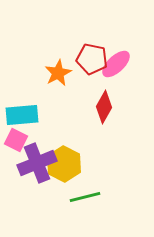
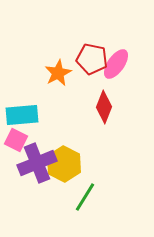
pink ellipse: rotated 12 degrees counterclockwise
red diamond: rotated 8 degrees counterclockwise
green line: rotated 44 degrees counterclockwise
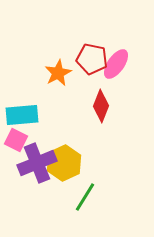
red diamond: moved 3 px left, 1 px up
yellow hexagon: moved 1 px up; rotated 8 degrees clockwise
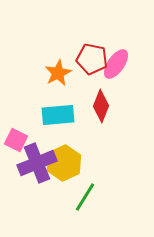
cyan rectangle: moved 36 px right
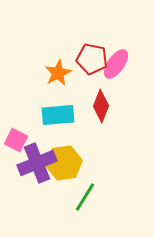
yellow hexagon: rotated 16 degrees clockwise
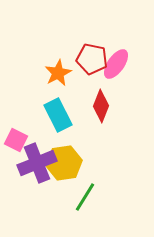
cyan rectangle: rotated 68 degrees clockwise
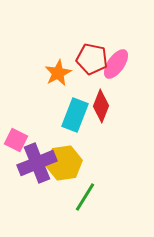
cyan rectangle: moved 17 px right; rotated 48 degrees clockwise
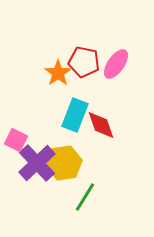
red pentagon: moved 8 px left, 3 px down
orange star: rotated 8 degrees counterclockwise
red diamond: moved 19 px down; rotated 40 degrees counterclockwise
purple cross: rotated 21 degrees counterclockwise
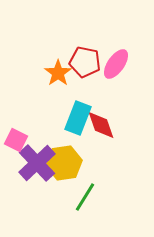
red pentagon: moved 1 px right
cyan rectangle: moved 3 px right, 3 px down
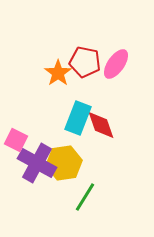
purple cross: rotated 18 degrees counterclockwise
